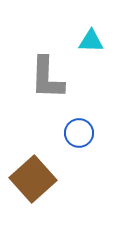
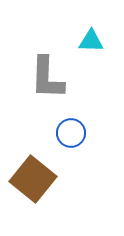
blue circle: moved 8 px left
brown square: rotated 9 degrees counterclockwise
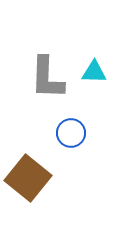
cyan triangle: moved 3 px right, 31 px down
brown square: moved 5 px left, 1 px up
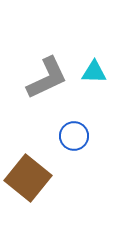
gray L-shape: rotated 117 degrees counterclockwise
blue circle: moved 3 px right, 3 px down
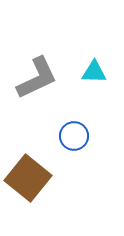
gray L-shape: moved 10 px left
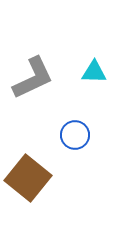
gray L-shape: moved 4 px left
blue circle: moved 1 px right, 1 px up
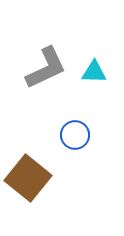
gray L-shape: moved 13 px right, 10 px up
